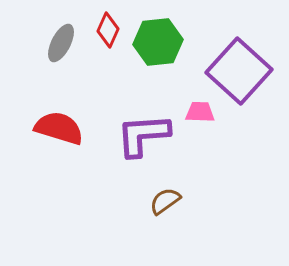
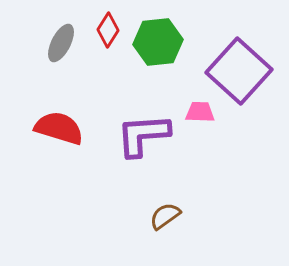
red diamond: rotated 8 degrees clockwise
brown semicircle: moved 15 px down
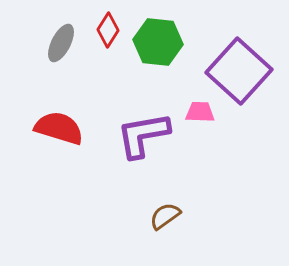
green hexagon: rotated 12 degrees clockwise
purple L-shape: rotated 6 degrees counterclockwise
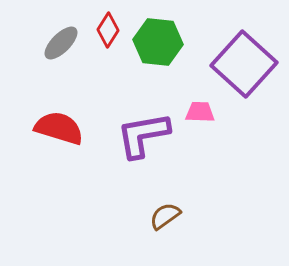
gray ellipse: rotated 18 degrees clockwise
purple square: moved 5 px right, 7 px up
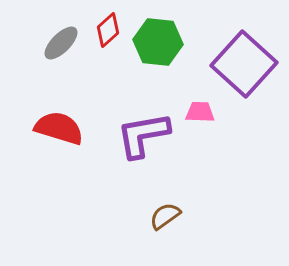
red diamond: rotated 16 degrees clockwise
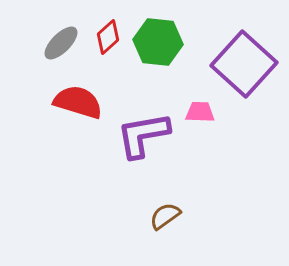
red diamond: moved 7 px down
red semicircle: moved 19 px right, 26 px up
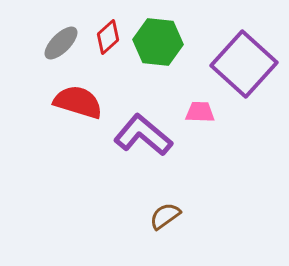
purple L-shape: rotated 50 degrees clockwise
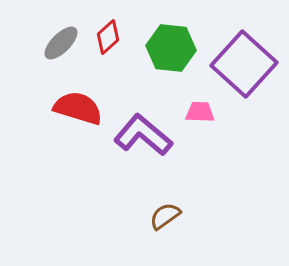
green hexagon: moved 13 px right, 6 px down
red semicircle: moved 6 px down
